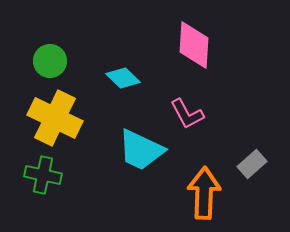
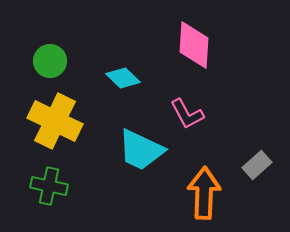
yellow cross: moved 3 px down
gray rectangle: moved 5 px right, 1 px down
green cross: moved 6 px right, 11 px down
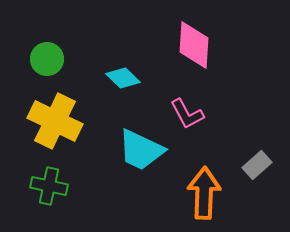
green circle: moved 3 px left, 2 px up
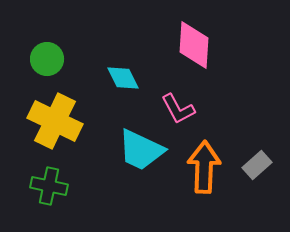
cyan diamond: rotated 20 degrees clockwise
pink L-shape: moved 9 px left, 5 px up
orange arrow: moved 26 px up
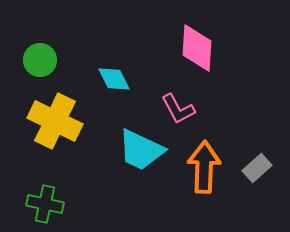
pink diamond: moved 3 px right, 3 px down
green circle: moved 7 px left, 1 px down
cyan diamond: moved 9 px left, 1 px down
gray rectangle: moved 3 px down
green cross: moved 4 px left, 18 px down
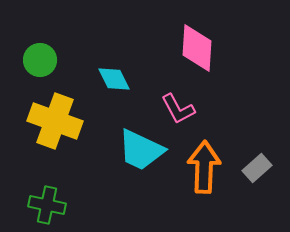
yellow cross: rotated 6 degrees counterclockwise
green cross: moved 2 px right, 1 px down
